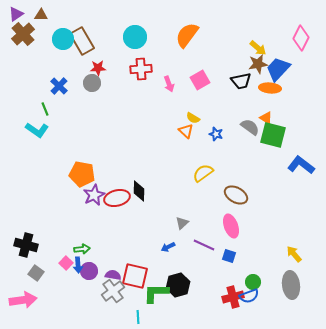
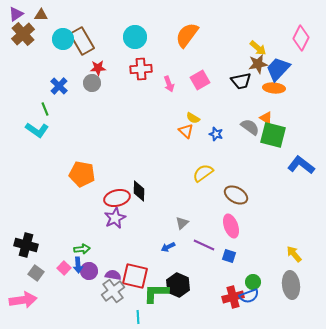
orange ellipse at (270, 88): moved 4 px right
purple star at (94, 195): moved 21 px right, 23 px down
pink square at (66, 263): moved 2 px left, 5 px down
black hexagon at (178, 285): rotated 20 degrees counterclockwise
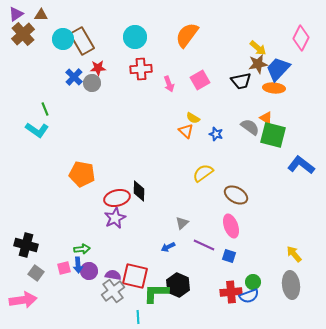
blue cross at (59, 86): moved 15 px right, 9 px up
pink square at (64, 268): rotated 32 degrees clockwise
red cross at (233, 297): moved 2 px left, 5 px up; rotated 10 degrees clockwise
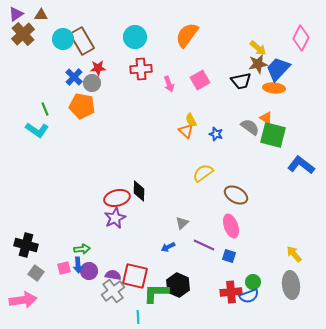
yellow semicircle at (193, 118): moved 2 px left, 2 px down; rotated 32 degrees clockwise
orange pentagon at (82, 174): moved 68 px up
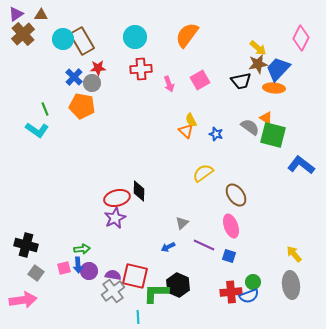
brown ellipse at (236, 195): rotated 25 degrees clockwise
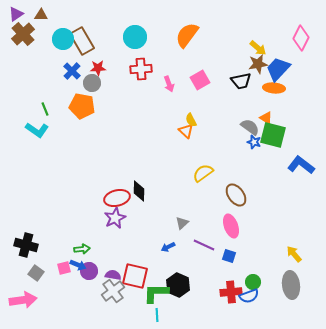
blue cross at (74, 77): moved 2 px left, 6 px up
blue star at (216, 134): moved 38 px right, 8 px down
blue arrow at (78, 265): rotated 63 degrees counterclockwise
cyan line at (138, 317): moved 19 px right, 2 px up
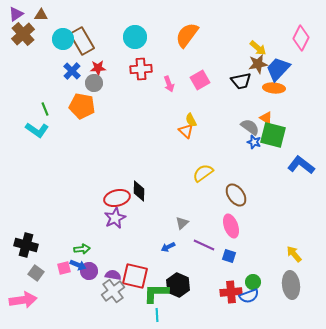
gray circle at (92, 83): moved 2 px right
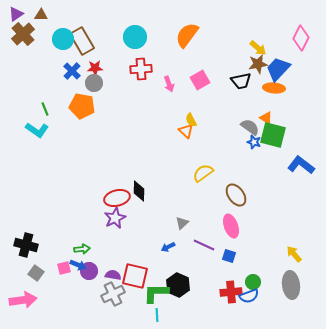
red star at (98, 68): moved 3 px left
gray cross at (113, 291): moved 3 px down; rotated 10 degrees clockwise
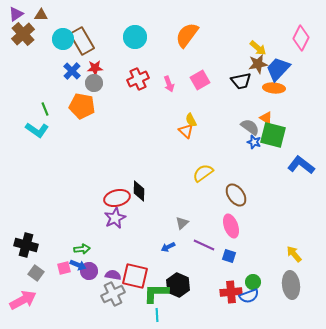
red cross at (141, 69): moved 3 px left, 10 px down; rotated 20 degrees counterclockwise
pink arrow at (23, 300): rotated 20 degrees counterclockwise
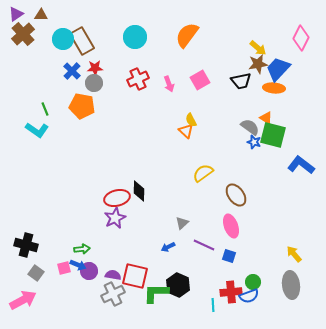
cyan line at (157, 315): moved 56 px right, 10 px up
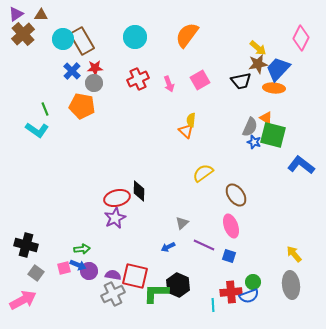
yellow semicircle at (191, 120): rotated 32 degrees clockwise
gray semicircle at (250, 127): rotated 78 degrees clockwise
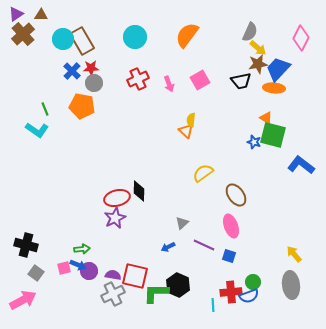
red star at (95, 68): moved 4 px left
gray semicircle at (250, 127): moved 95 px up
